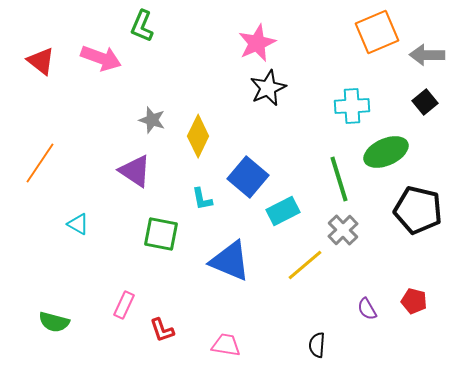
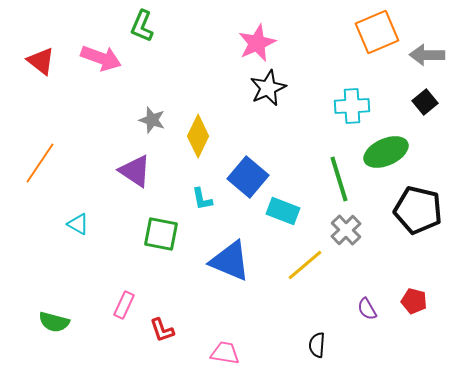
cyan rectangle: rotated 48 degrees clockwise
gray cross: moved 3 px right
pink trapezoid: moved 1 px left, 8 px down
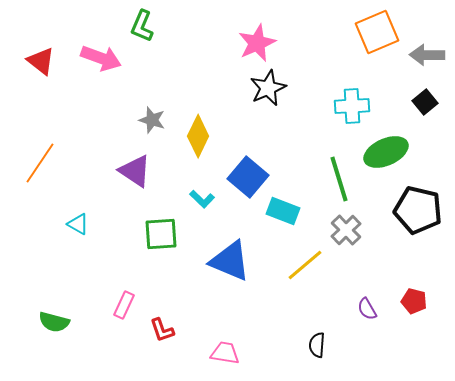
cyan L-shape: rotated 35 degrees counterclockwise
green square: rotated 15 degrees counterclockwise
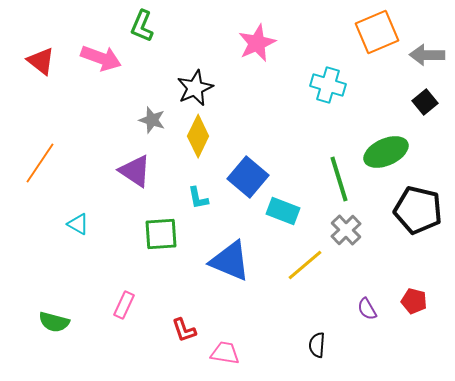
black star: moved 73 px left
cyan cross: moved 24 px left, 21 px up; rotated 20 degrees clockwise
cyan L-shape: moved 4 px left, 1 px up; rotated 35 degrees clockwise
red L-shape: moved 22 px right
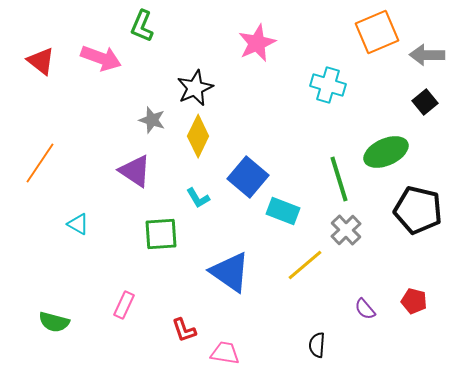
cyan L-shape: rotated 20 degrees counterclockwise
blue triangle: moved 11 px down; rotated 12 degrees clockwise
purple semicircle: moved 2 px left; rotated 10 degrees counterclockwise
